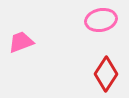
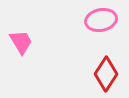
pink trapezoid: rotated 80 degrees clockwise
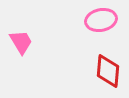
red diamond: moved 2 px right, 3 px up; rotated 28 degrees counterclockwise
